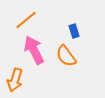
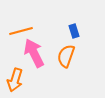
orange line: moved 5 px left, 11 px down; rotated 25 degrees clockwise
pink arrow: moved 3 px down
orange semicircle: rotated 55 degrees clockwise
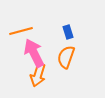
blue rectangle: moved 6 px left, 1 px down
orange semicircle: moved 1 px down
orange arrow: moved 23 px right, 5 px up
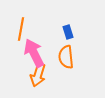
orange line: moved 2 px up; rotated 65 degrees counterclockwise
orange semicircle: rotated 25 degrees counterclockwise
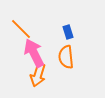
orange line: rotated 55 degrees counterclockwise
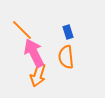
orange line: moved 1 px right, 1 px down
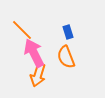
orange semicircle: rotated 15 degrees counterclockwise
